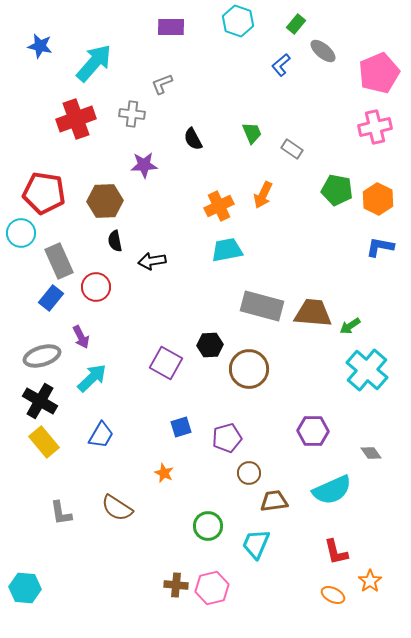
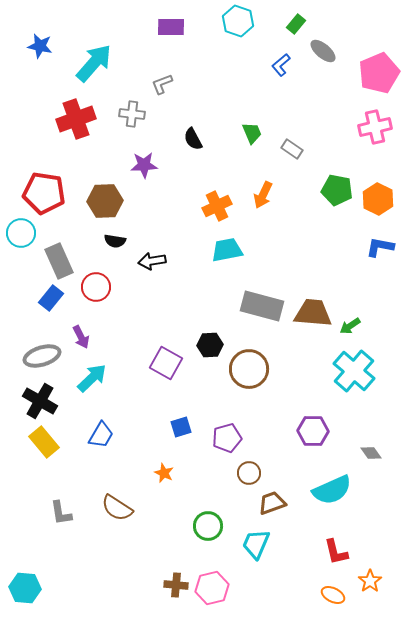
orange cross at (219, 206): moved 2 px left
black semicircle at (115, 241): rotated 70 degrees counterclockwise
cyan cross at (367, 370): moved 13 px left, 1 px down
brown trapezoid at (274, 501): moved 2 px left, 2 px down; rotated 12 degrees counterclockwise
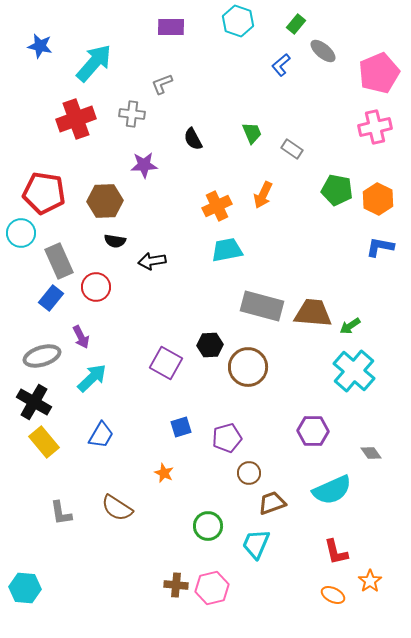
brown circle at (249, 369): moved 1 px left, 2 px up
black cross at (40, 401): moved 6 px left, 1 px down
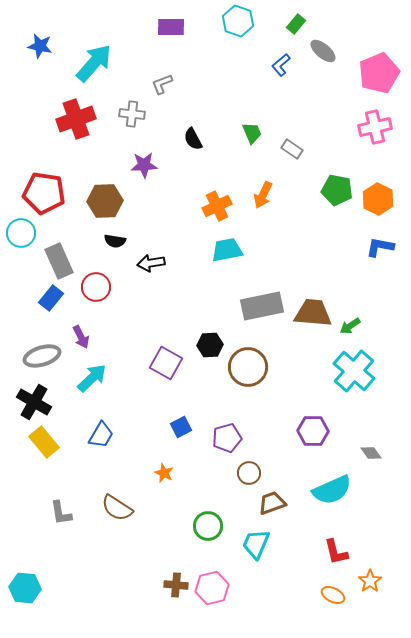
black arrow at (152, 261): moved 1 px left, 2 px down
gray rectangle at (262, 306): rotated 27 degrees counterclockwise
blue square at (181, 427): rotated 10 degrees counterclockwise
